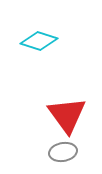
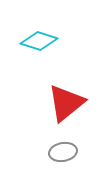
red triangle: moved 1 px left, 12 px up; rotated 27 degrees clockwise
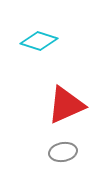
red triangle: moved 2 px down; rotated 15 degrees clockwise
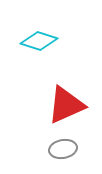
gray ellipse: moved 3 px up
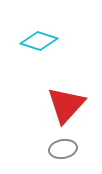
red triangle: rotated 24 degrees counterclockwise
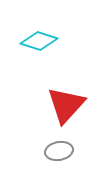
gray ellipse: moved 4 px left, 2 px down
